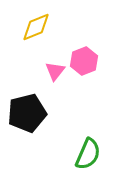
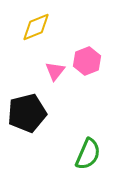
pink hexagon: moved 3 px right
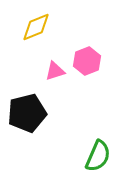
pink triangle: rotated 35 degrees clockwise
green semicircle: moved 10 px right, 2 px down
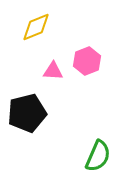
pink triangle: moved 2 px left; rotated 20 degrees clockwise
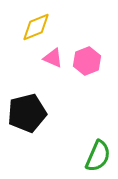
pink triangle: moved 13 px up; rotated 20 degrees clockwise
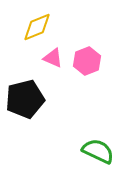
yellow diamond: moved 1 px right
black pentagon: moved 2 px left, 14 px up
green semicircle: moved 5 px up; rotated 88 degrees counterclockwise
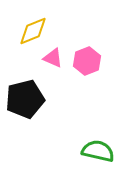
yellow diamond: moved 4 px left, 4 px down
green semicircle: rotated 12 degrees counterclockwise
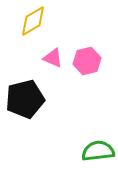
yellow diamond: moved 10 px up; rotated 8 degrees counterclockwise
pink hexagon: rotated 8 degrees clockwise
green semicircle: rotated 20 degrees counterclockwise
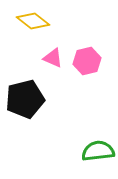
yellow diamond: rotated 68 degrees clockwise
